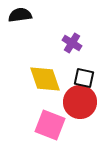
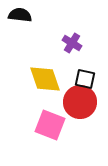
black semicircle: rotated 15 degrees clockwise
black square: moved 1 px right, 1 px down
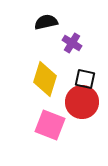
black semicircle: moved 26 px right, 7 px down; rotated 20 degrees counterclockwise
yellow diamond: rotated 36 degrees clockwise
red circle: moved 2 px right
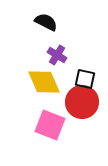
black semicircle: rotated 40 degrees clockwise
purple cross: moved 15 px left, 12 px down
yellow diamond: moved 1 px left, 3 px down; rotated 40 degrees counterclockwise
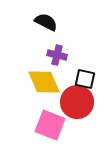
purple cross: rotated 18 degrees counterclockwise
red circle: moved 5 px left
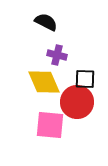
black square: rotated 10 degrees counterclockwise
pink square: rotated 16 degrees counterclockwise
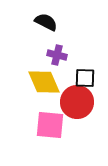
black square: moved 1 px up
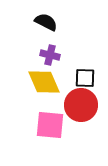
purple cross: moved 7 px left
red circle: moved 4 px right, 3 px down
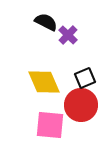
purple cross: moved 18 px right, 20 px up; rotated 30 degrees clockwise
black square: rotated 25 degrees counterclockwise
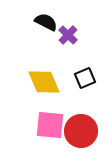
red circle: moved 26 px down
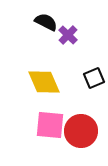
black square: moved 9 px right
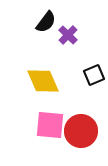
black semicircle: rotated 100 degrees clockwise
black square: moved 3 px up
yellow diamond: moved 1 px left, 1 px up
